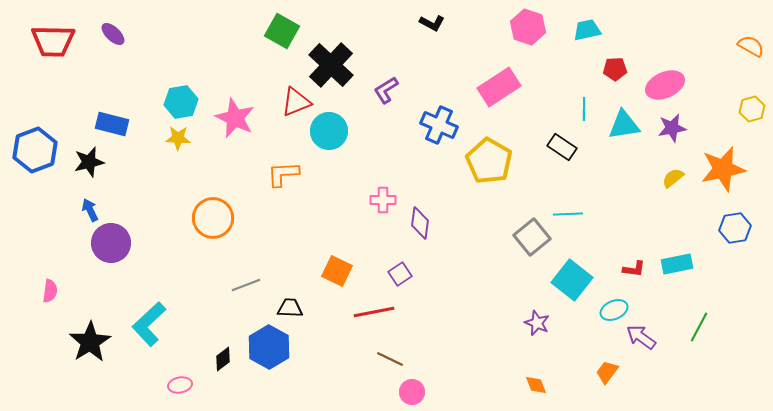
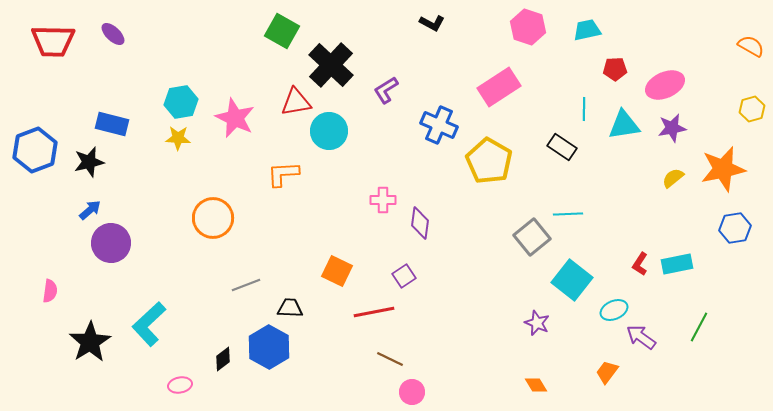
red triangle at (296, 102): rotated 12 degrees clockwise
blue arrow at (90, 210): rotated 75 degrees clockwise
red L-shape at (634, 269): moved 6 px right, 5 px up; rotated 115 degrees clockwise
purple square at (400, 274): moved 4 px right, 2 px down
orange diamond at (536, 385): rotated 10 degrees counterclockwise
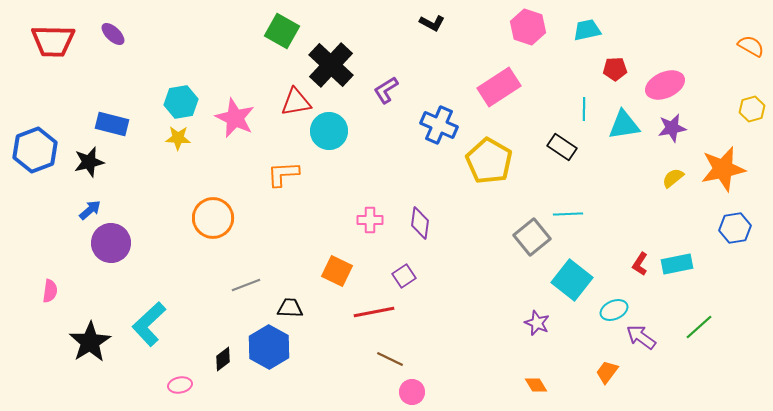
pink cross at (383, 200): moved 13 px left, 20 px down
green line at (699, 327): rotated 20 degrees clockwise
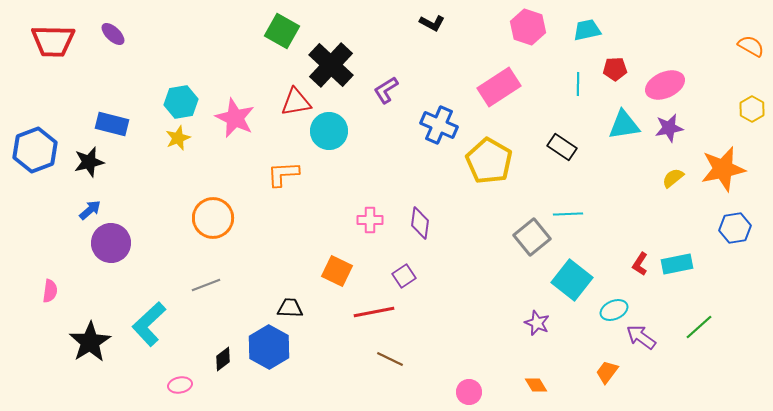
cyan line at (584, 109): moved 6 px left, 25 px up
yellow hexagon at (752, 109): rotated 15 degrees counterclockwise
purple star at (672, 128): moved 3 px left
yellow star at (178, 138): rotated 25 degrees counterclockwise
gray line at (246, 285): moved 40 px left
pink circle at (412, 392): moved 57 px right
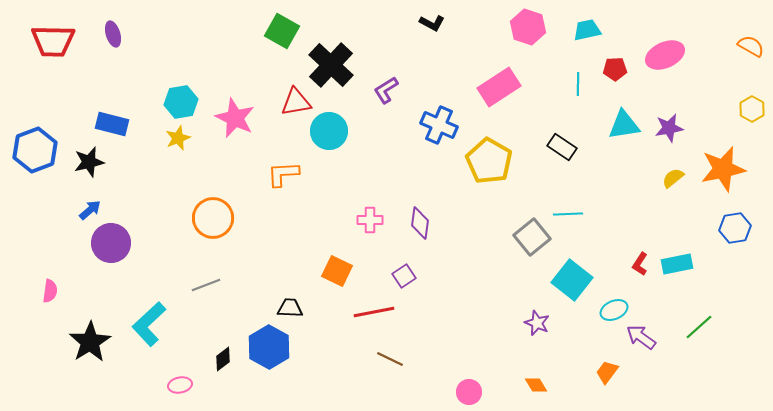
purple ellipse at (113, 34): rotated 30 degrees clockwise
pink ellipse at (665, 85): moved 30 px up
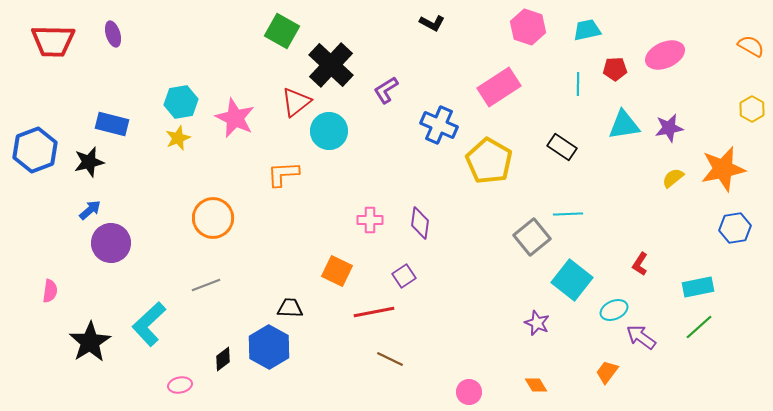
red triangle at (296, 102): rotated 28 degrees counterclockwise
cyan rectangle at (677, 264): moved 21 px right, 23 px down
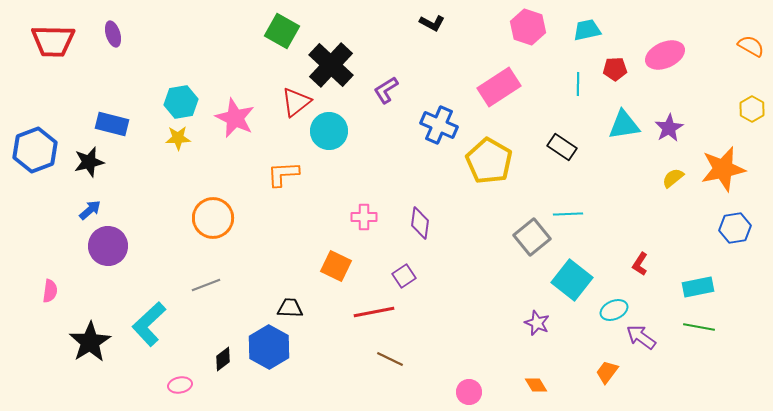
purple star at (669, 128): rotated 20 degrees counterclockwise
yellow star at (178, 138): rotated 20 degrees clockwise
pink cross at (370, 220): moved 6 px left, 3 px up
purple circle at (111, 243): moved 3 px left, 3 px down
orange square at (337, 271): moved 1 px left, 5 px up
green line at (699, 327): rotated 52 degrees clockwise
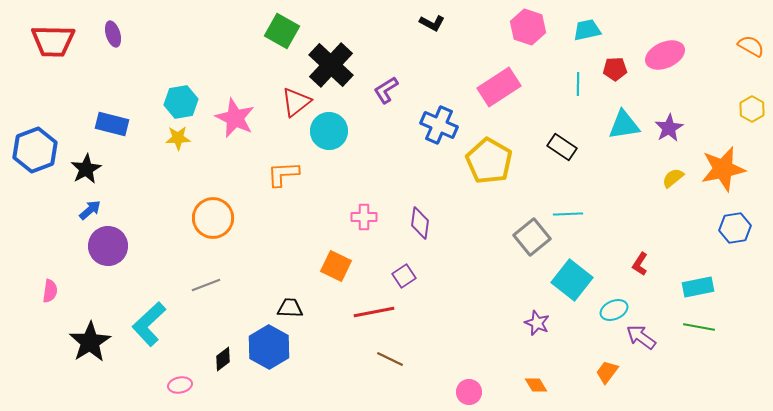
black star at (89, 162): moved 3 px left, 7 px down; rotated 16 degrees counterclockwise
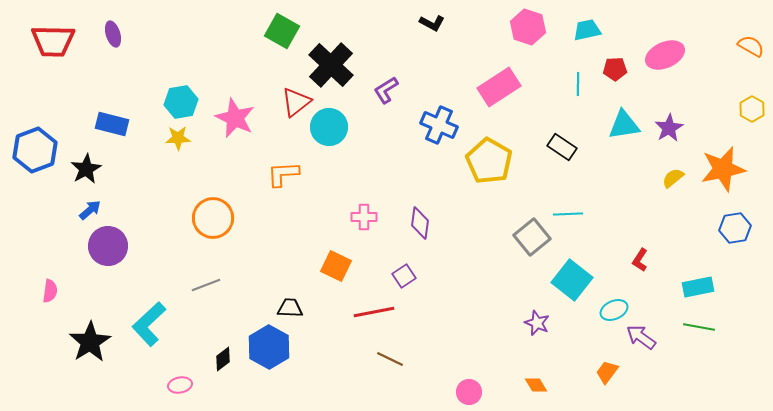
cyan circle at (329, 131): moved 4 px up
red L-shape at (640, 264): moved 4 px up
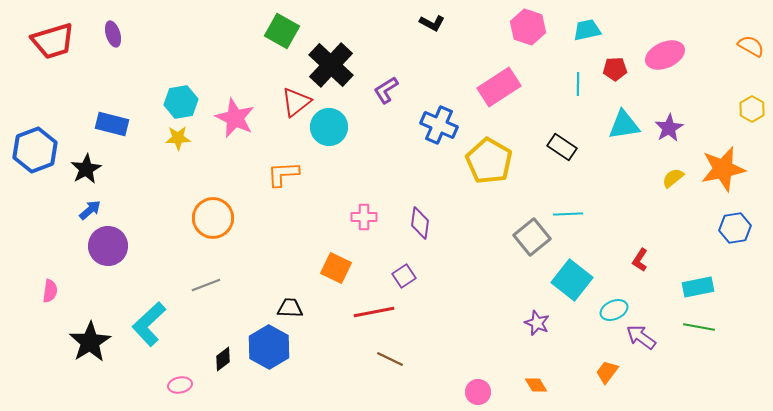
red trapezoid at (53, 41): rotated 18 degrees counterclockwise
orange square at (336, 266): moved 2 px down
pink circle at (469, 392): moved 9 px right
